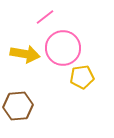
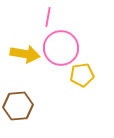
pink line: moved 3 px right; rotated 42 degrees counterclockwise
pink circle: moved 2 px left
yellow pentagon: moved 2 px up
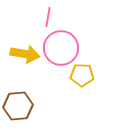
yellow pentagon: rotated 10 degrees clockwise
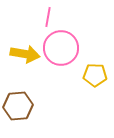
yellow pentagon: moved 13 px right
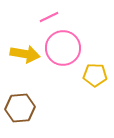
pink line: moved 1 px right; rotated 54 degrees clockwise
pink circle: moved 2 px right
brown hexagon: moved 2 px right, 2 px down
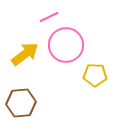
pink circle: moved 3 px right, 3 px up
yellow arrow: rotated 48 degrees counterclockwise
brown hexagon: moved 1 px right, 5 px up
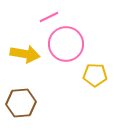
pink circle: moved 1 px up
yellow arrow: rotated 48 degrees clockwise
